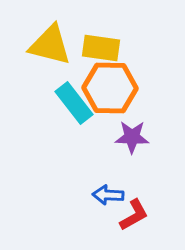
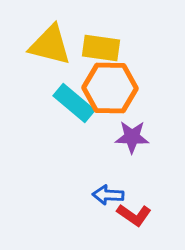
cyan rectangle: rotated 12 degrees counterclockwise
red L-shape: rotated 64 degrees clockwise
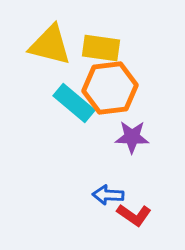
orange hexagon: rotated 8 degrees counterclockwise
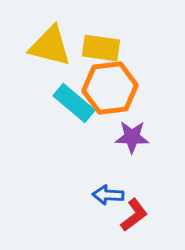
yellow triangle: moved 1 px down
red L-shape: rotated 72 degrees counterclockwise
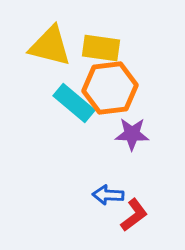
purple star: moved 3 px up
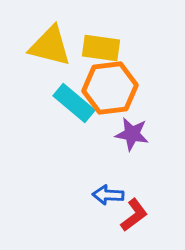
purple star: rotated 8 degrees clockwise
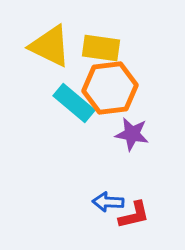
yellow triangle: rotated 12 degrees clockwise
blue arrow: moved 7 px down
red L-shape: rotated 24 degrees clockwise
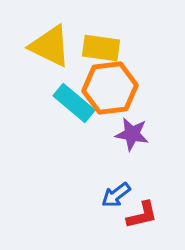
blue arrow: moved 8 px right, 7 px up; rotated 40 degrees counterclockwise
red L-shape: moved 8 px right
